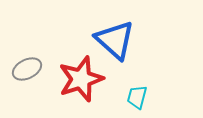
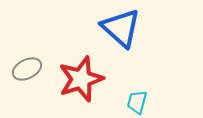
blue triangle: moved 6 px right, 12 px up
cyan trapezoid: moved 5 px down
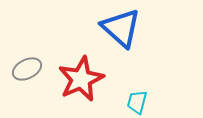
red star: rotated 6 degrees counterclockwise
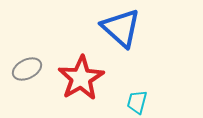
red star: moved 1 px up; rotated 6 degrees counterclockwise
